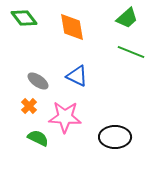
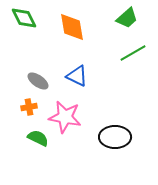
green diamond: rotated 12 degrees clockwise
green line: moved 2 px right, 1 px down; rotated 52 degrees counterclockwise
orange cross: moved 1 px down; rotated 35 degrees clockwise
pink star: rotated 8 degrees clockwise
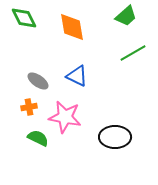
green trapezoid: moved 1 px left, 2 px up
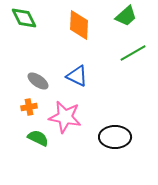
orange diamond: moved 7 px right, 2 px up; rotated 12 degrees clockwise
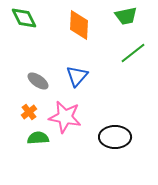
green trapezoid: rotated 30 degrees clockwise
green line: rotated 8 degrees counterclockwise
blue triangle: rotated 45 degrees clockwise
orange cross: moved 5 px down; rotated 28 degrees counterclockwise
green semicircle: rotated 30 degrees counterclockwise
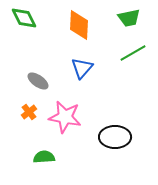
green trapezoid: moved 3 px right, 2 px down
green line: rotated 8 degrees clockwise
blue triangle: moved 5 px right, 8 px up
green semicircle: moved 6 px right, 19 px down
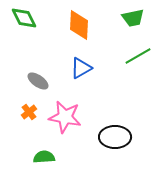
green trapezoid: moved 4 px right
green line: moved 5 px right, 3 px down
blue triangle: moved 1 px left; rotated 20 degrees clockwise
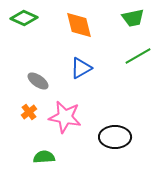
green diamond: rotated 40 degrees counterclockwise
orange diamond: rotated 16 degrees counterclockwise
